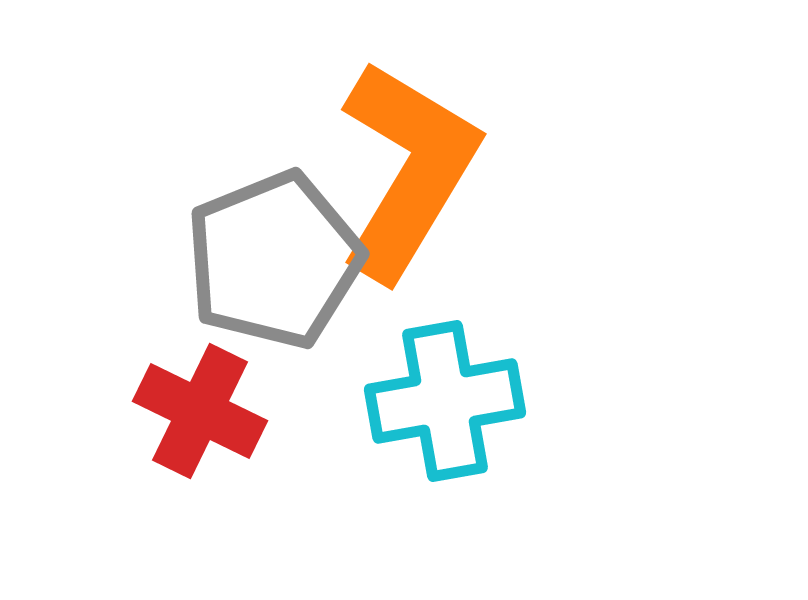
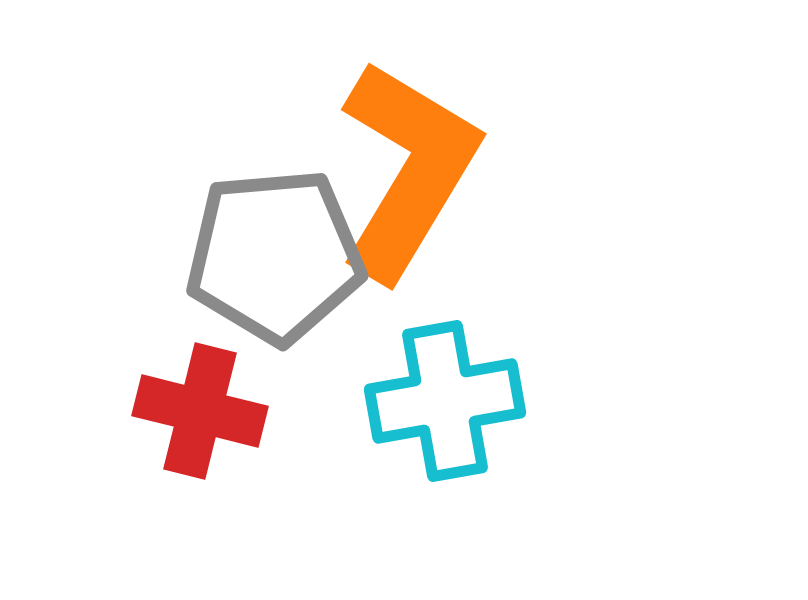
gray pentagon: moved 1 px right, 4 px up; rotated 17 degrees clockwise
red cross: rotated 12 degrees counterclockwise
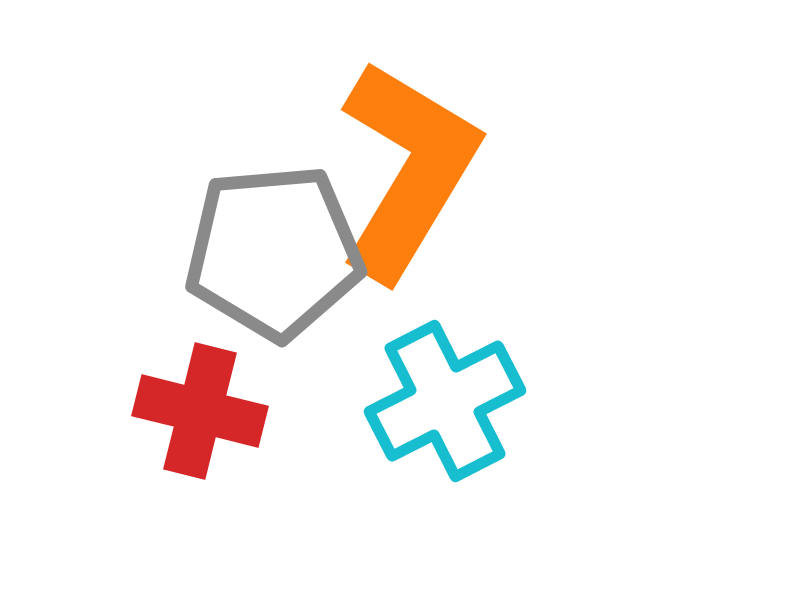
gray pentagon: moved 1 px left, 4 px up
cyan cross: rotated 17 degrees counterclockwise
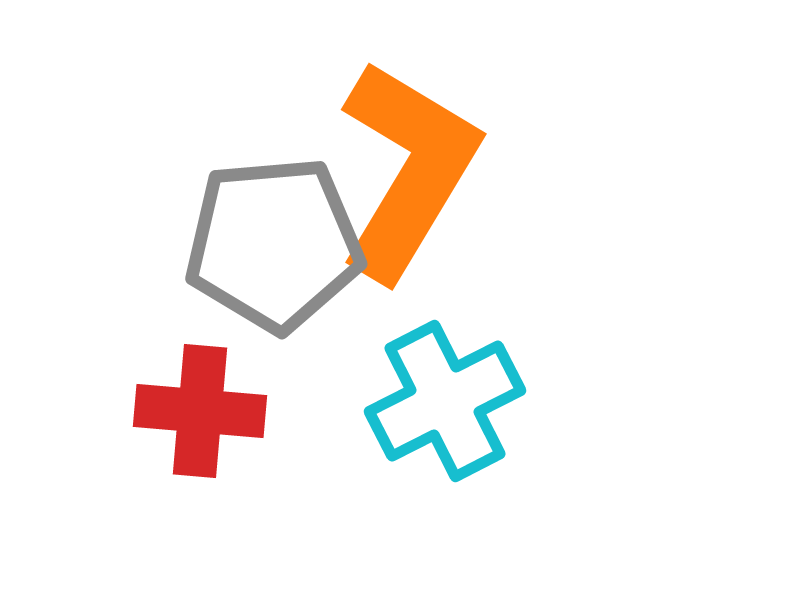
gray pentagon: moved 8 px up
red cross: rotated 9 degrees counterclockwise
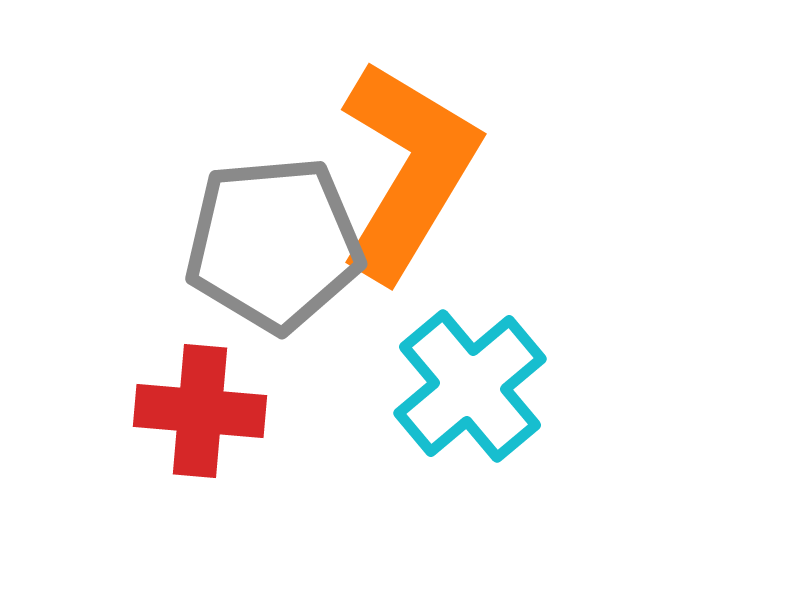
cyan cross: moved 25 px right, 15 px up; rotated 13 degrees counterclockwise
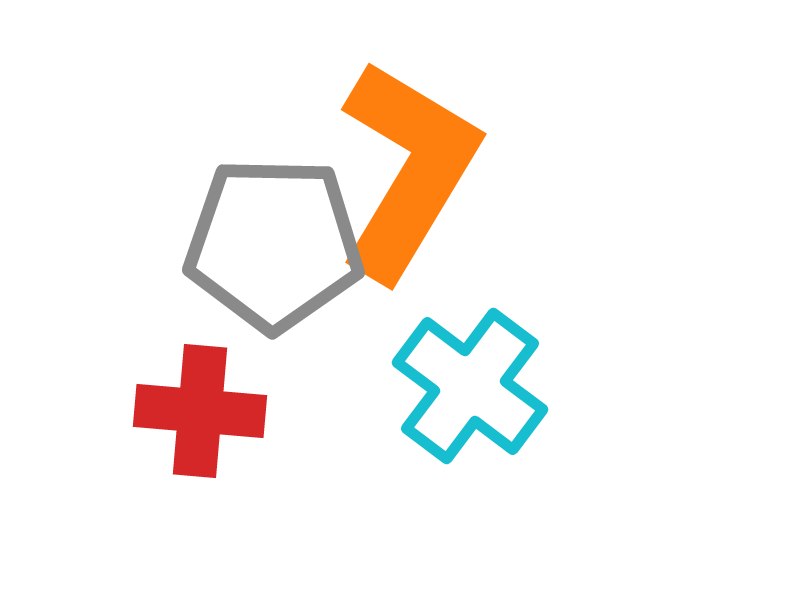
gray pentagon: rotated 6 degrees clockwise
cyan cross: rotated 13 degrees counterclockwise
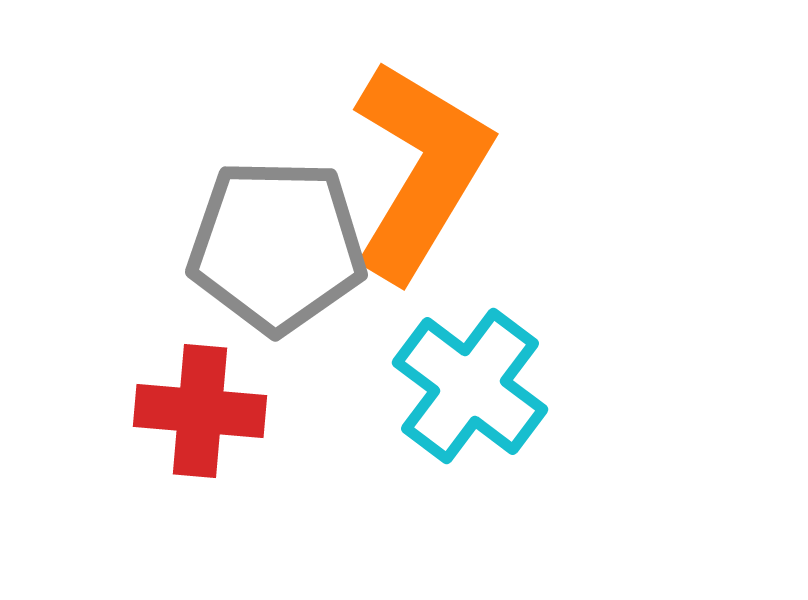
orange L-shape: moved 12 px right
gray pentagon: moved 3 px right, 2 px down
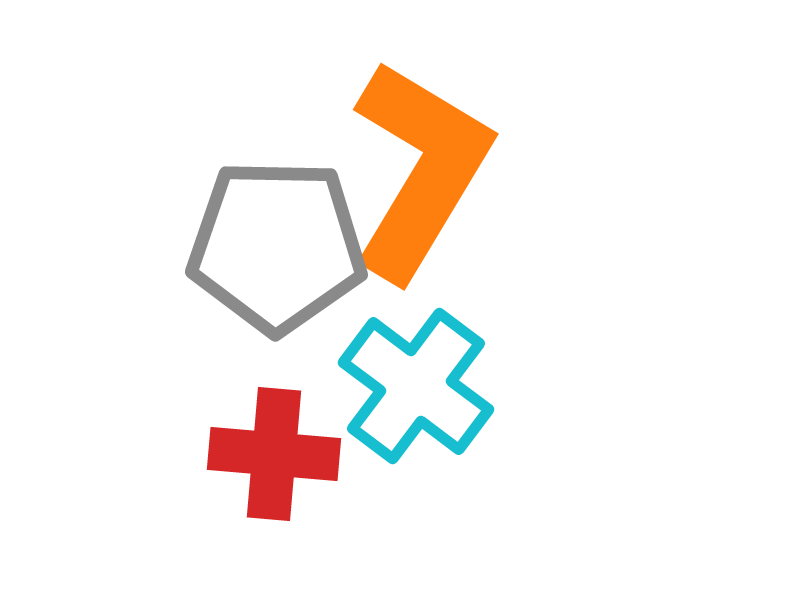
cyan cross: moved 54 px left
red cross: moved 74 px right, 43 px down
